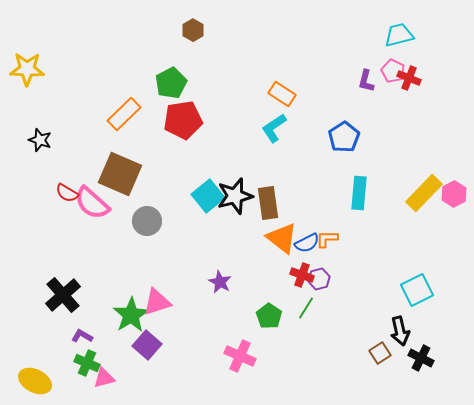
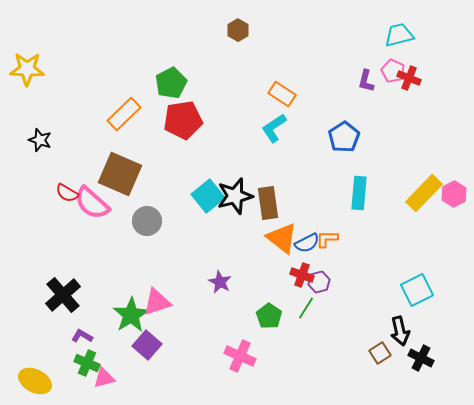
brown hexagon at (193, 30): moved 45 px right
purple hexagon at (319, 279): moved 3 px down
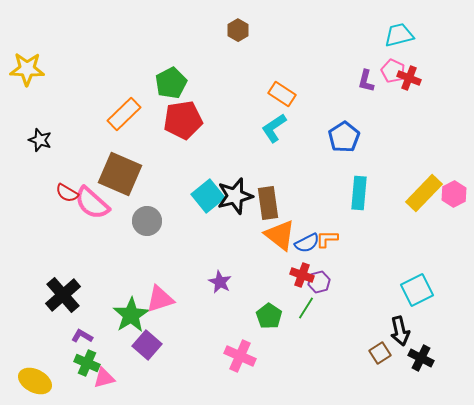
orange triangle at (282, 238): moved 2 px left, 3 px up
pink triangle at (157, 302): moved 3 px right, 3 px up
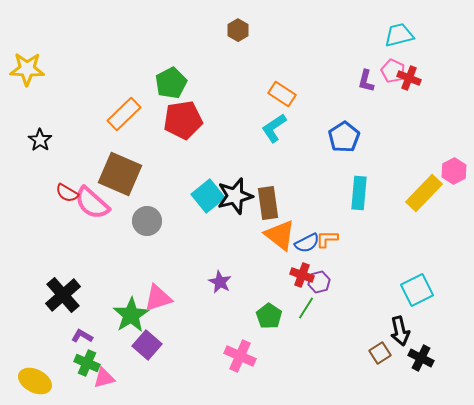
black star at (40, 140): rotated 15 degrees clockwise
pink hexagon at (454, 194): moved 23 px up
pink triangle at (160, 299): moved 2 px left, 1 px up
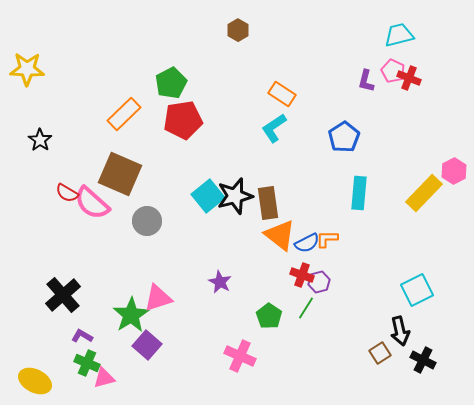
black cross at (421, 358): moved 2 px right, 2 px down
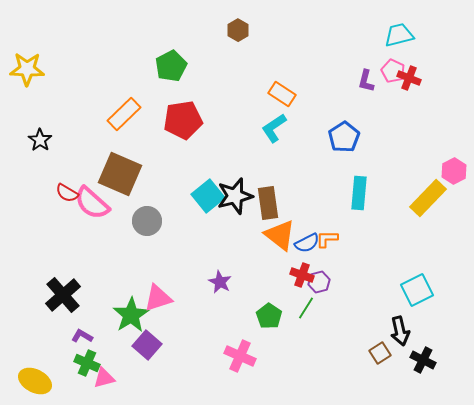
green pentagon at (171, 83): moved 17 px up
yellow rectangle at (424, 193): moved 4 px right, 5 px down
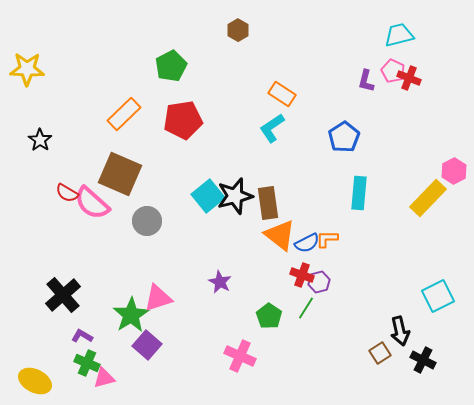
cyan L-shape at (274, 128): moved 2 px left
cyan square at (417, 290): moved 21 px right, 6 px down
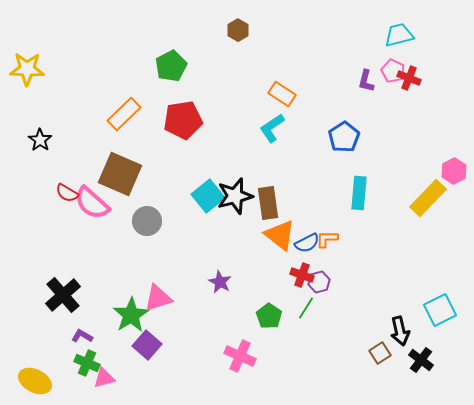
cyan square at (438, 296): moved 2 px right, 14 px down
black cross at (423, 360): moved 2 px left; rotated 10 degrees clockwise
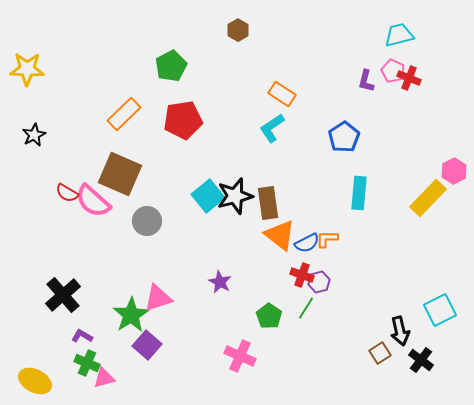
black star at (40, 140): moved 6 px left, 5 px up; rotated 10 degrees clockwise
pink semicircle at (92, 203): moved 1 px right, 2 px up
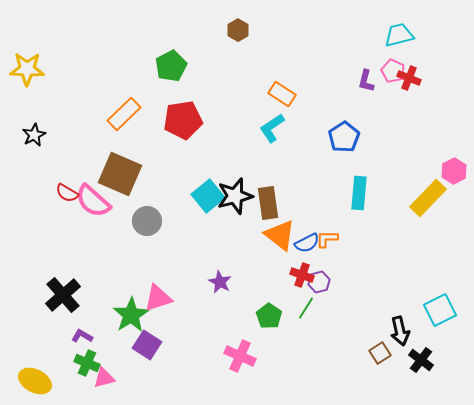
purple square at (147, 345): rotated 8 degrees counterclockwise
